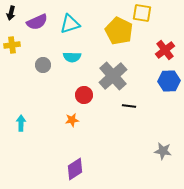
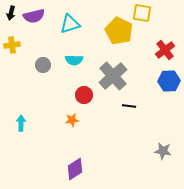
purple semicircle: moved 3 px left, 6 px up; rotated 10 degrees clockwise
cyan semicircle: moved 2 px right, 3 px down
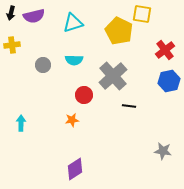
yellow square: moved 1 px down
cyan triangle: moved 3 px right, 1 px up
blue hexagon: rotated 10 degrees counterclockwise
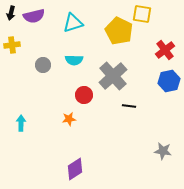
orange star: moved 3 px left, 1 px up
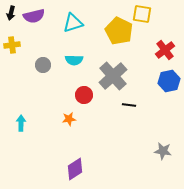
black line: moved 1 px up
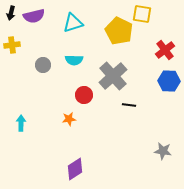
blue hexagon: rotated 15 degrees clockwise
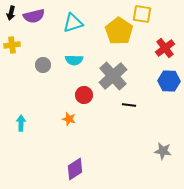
yellow pentagon: rotated 8 degrees clockwise
red cross: moved 2 px up
orange star: rotated 24 degrees clockwise
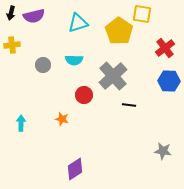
cyan triangle: moved 5 px right
orange star: moved 7 px left
